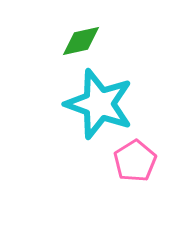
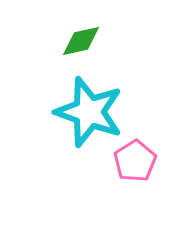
cyan star: moved 10 px left, 8 px down
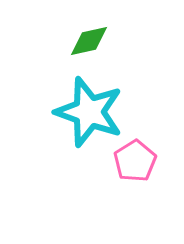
green diamond: moved 8 px right
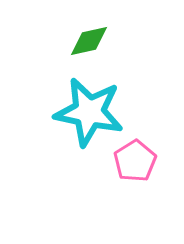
cyan star: rotated 8 degrees counterclockwise
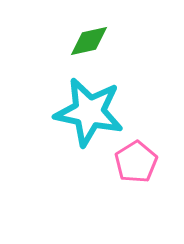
pink pentagon: moved 1 px right, 1 px down
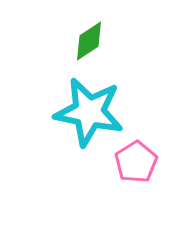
green diamond: rotated 21 degrees counterclockwise
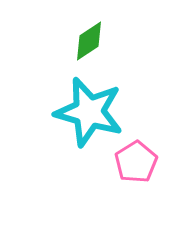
cyan star: rotated 4 degrees clockwise
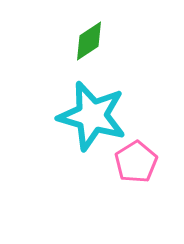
cyan star: moved 3 px right, 4 px down
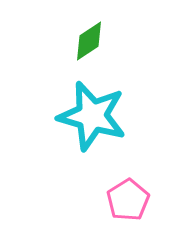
pink pentagon: moved 8 px left, 38 px down
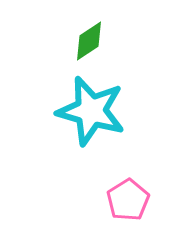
cyan star: moved 1 px left, 5 px up
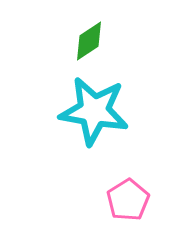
cyan star: moved 3 px right; rotated 6 degrees counterclockwise
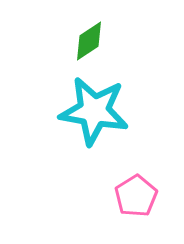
pink pentagon: moved 8 px right, 4 px up
